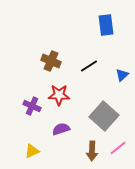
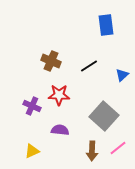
purple semicircle: moved 1 px left, 1 px down; rotated 24 degrees clockwise
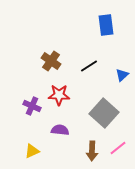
brown cross: rotated 12 degrees clockwise
gray square: moved 3 px up
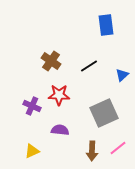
gray square: rotated 24 degrees clockwise
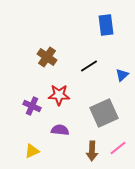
brown cross: moved 4 px left, 4 px up
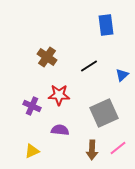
brown arrow: moved 1 px up
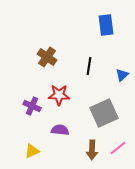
black line: rotated 48 degrees counterclockwise
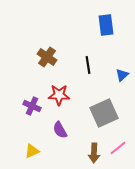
black line: moved 1 px left, 1 px up; rotated 18 degrees counterclockwise
purple semicircle: rotated 126 degrees counterclockwise
brown arrow: moved 2 px right, 3 px down
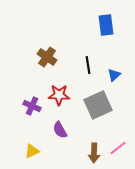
blue triangle: moved 8 px left
gray square: moved 6 px left, 8 px up
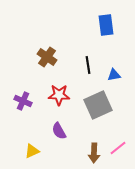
blue triangle: rotated 32 degrees clockwise
purple cross: moved 9 px left, 5 px up
purple semicircle: moved 1 px left, 1 px down
